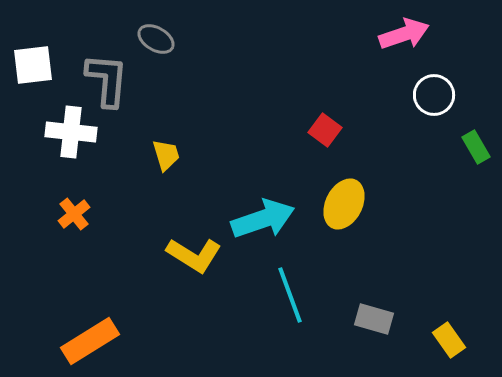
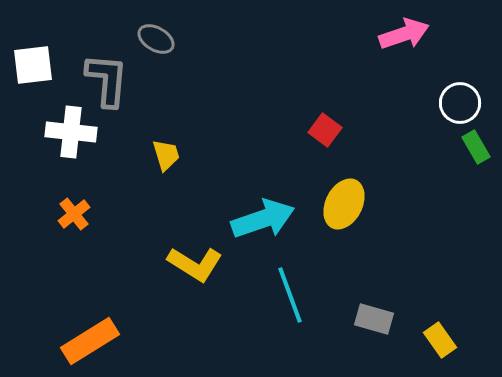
white circle: moved 26 px right, 8 px down
yellow L-shape: moved 1 px right, 9 px down
yellow rectangle: moved 9 px left
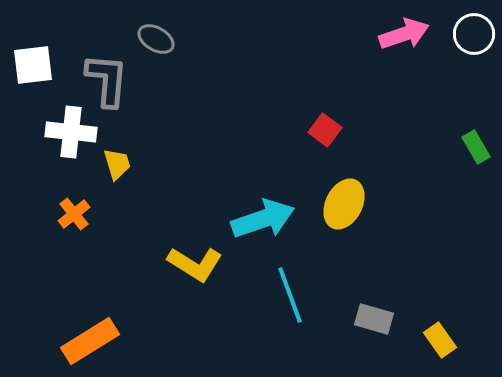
white circle: moved 14 px right, 69 px up
yellow trapezoid: moved 49 px left, 9 px down
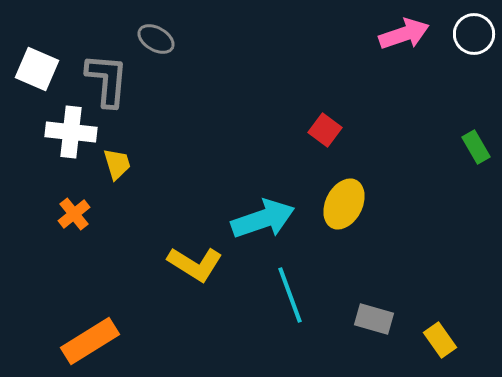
white square: moved 4 px right, 4 px down; rotated 30 degrees clockwise
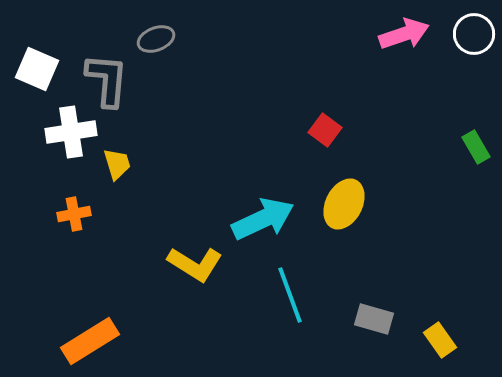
gray ellipse: rotated 51 degrees counterclockwise
white cross: rotated 15 degrees counterclockwise
orange cross: rotated 28 degrees clockwise
cyan arrow: rotated 6 degrees counterclockwise
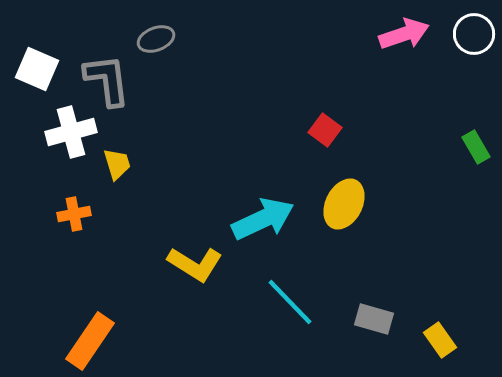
gray L-shape: rotated 12 degrees counterclockwise
white cross: rotated 6 degrees counterclockwise
cyan line: moved 7 px down; rotated 24 degrees counterclockwise
orange rectangle: rotated 24 degrees counterclockwise
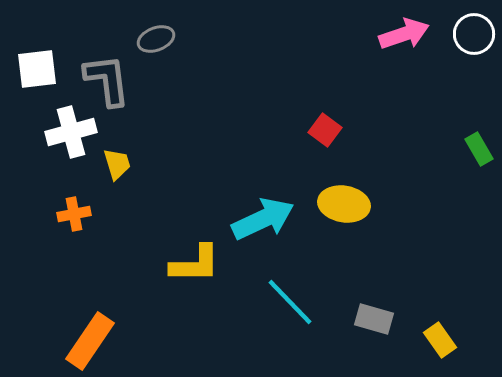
white square: rotated 30 degrees counterclockwise
green rectangle: moved 3 px right, 2 px down
yellow ellipse: rotated 72 degrees clockwise
yellow L-shape: rotated 32 degrees counterclockwise
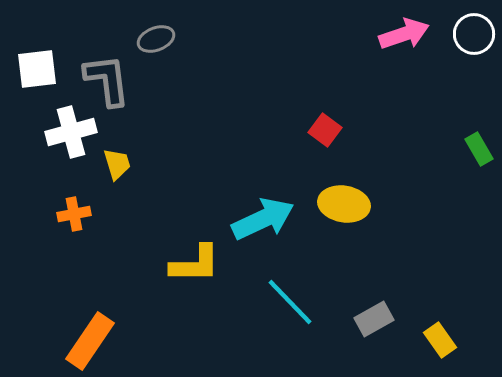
gray rectangle: rotated 45 degrees counterclockwise
